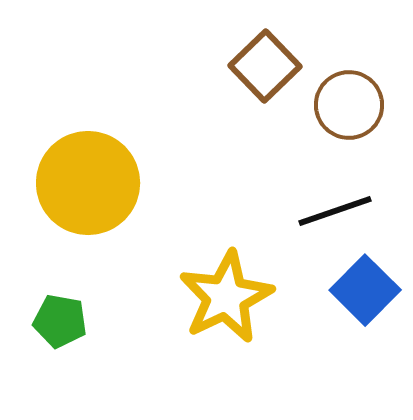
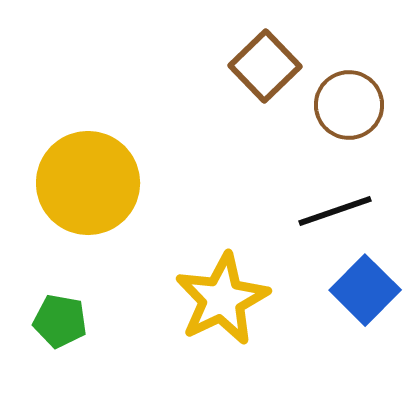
yellow star: moved 4 px left, 2 px down
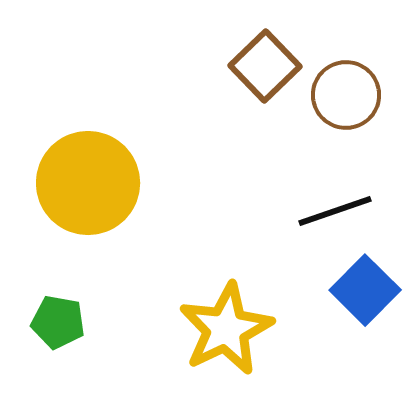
brown circle: moved 3 px left, 10 px up
yellow star: moved 4 px right, 30 px down
green pentagon: moved 2 px left, 1 px down
